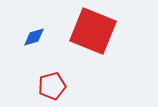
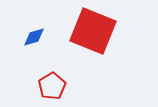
red pentagon: rotated 16 degrees counterclockwise
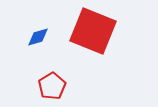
blue diamond: moved 4 px right
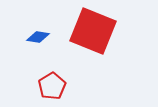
blue diamond: rotated 25 degrees clockwise
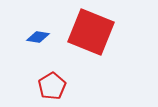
red square: moved 2 px left, 1 px down
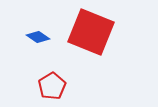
blue diamond: rotated 25 degrees clockwise
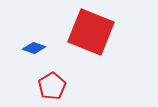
blue diamond: moved 4 px left, 11 px down; rotated 15 degrees counterclockwise
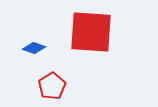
red square: rotated 18 degrees counterclockwise
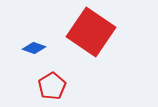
red square: rotated 30 degrees clockwise
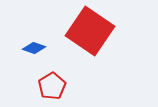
red square: moved 1 px left, 1 px up
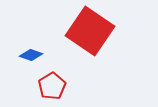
blue diamond: moved 3 px left, 7 px down
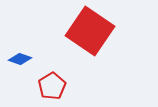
blue diamond: moved 11 px left, 4 px down
